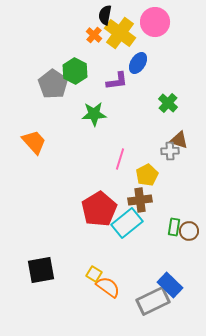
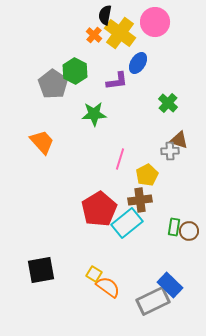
orange trapezoid: moved 8 px right
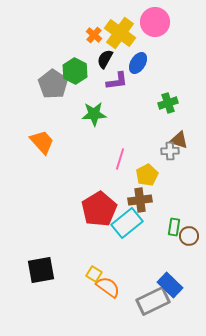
black semicircle: moved 44 px down; rotated 18 degrees clockwise
green cross: rotated 30 degrees clockwise
brown circle: moved 5 px down
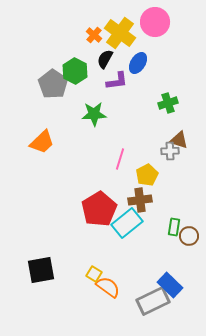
orange trapezoid: rotated 88 degrees clockwise
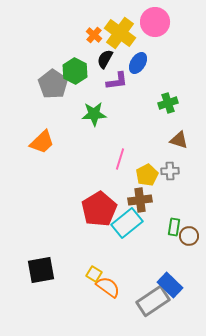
gray cross: moved 20 px down
gray rectangle: rotated 8 degrees counterclockwise
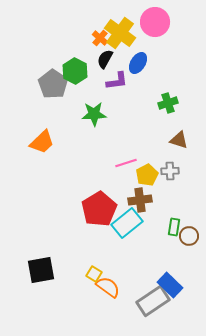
orange cross: moved 6 px right, 3 px down
pink line: moved 6 px right, 4 px down; rotated 55 degrees clockwise
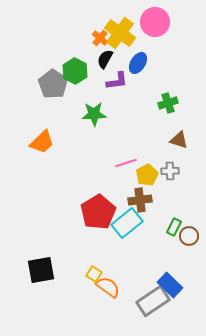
red pentagon: moved 1 px left, 3 px down
green rectangle: rotated 18 degrees clockwise
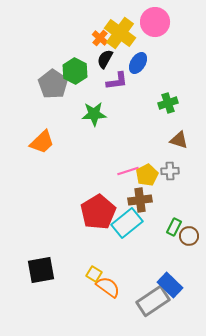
pink line: moved 2 px right, 8 px down
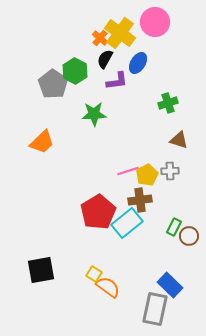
gray rectangle: moved 2 px right, 8 px down; rotated 44 degrees counterclockwise
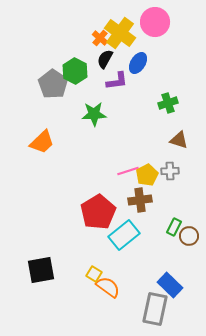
cyan rectangle: moved 3 px left, 12 px down
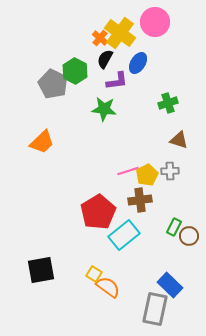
gray pentagon: rotated 8 degrees counterclockwise
green star: moved 10 px right, 5 px up; rotated 10 degrees clockwise
